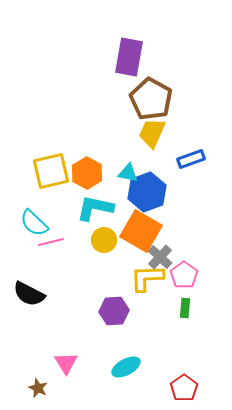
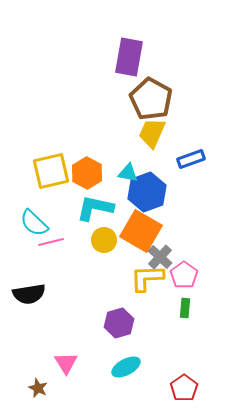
black semicircle: rotated 36 degrees counterclockwise
purple hexagon: moved 5 px right, 12 px down; rotated 12 degrees counterclockwise
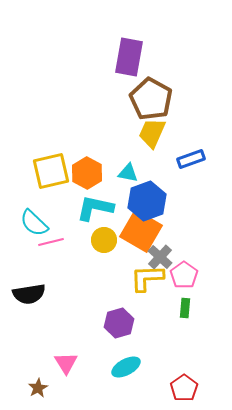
blue hexagon: moved 9 px down
brown star: rotated 18 degrees clockwise
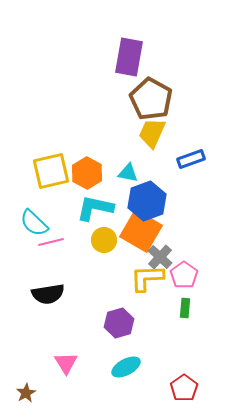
black semicircle: moved 19 px right
brown star: moved 12 px left, 5 px down
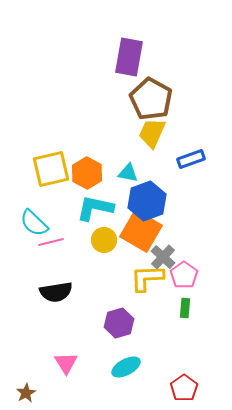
yellow square: moved 2 px up
gray cross: moved 3 px right
black semicircle: moved 8 px right, 2 px up
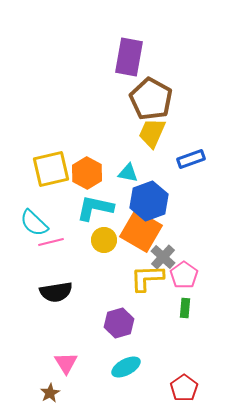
blue hexagon: moved 2 px right
brown star: moved 24 px right
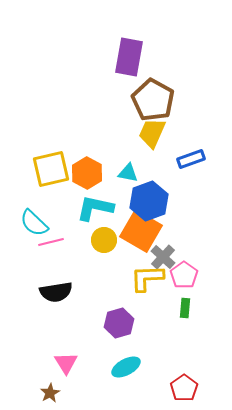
brown pentagon: moved 2 px right, 1 px down
